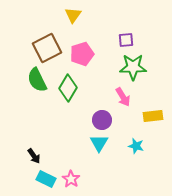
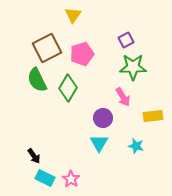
purple square: rotated 21 degrees counterclockwise
purple circle: moved 1 px right, 2 px up
cyan rectangle: moved 1 px left, 1 px up
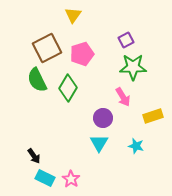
yellow rectangle: rotated 12 degrees counterclockwise
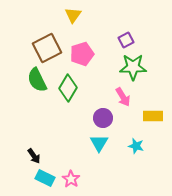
yellow rectangle: rotated 18 degrees clockwise
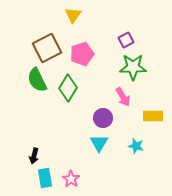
black arrow: rotated 49 degrees clockwise
cyan rectangle: rotated 54 degrees clockwise
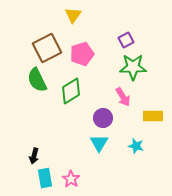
green diamond: moved 3 px right, 3 px down; rotated 28 degrees clockwise
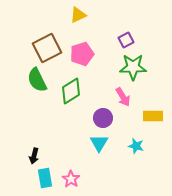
yellow triangle: moved 5 px right; rotated 30 degrees clockwise
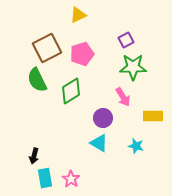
cyan triangle: rotated 30 degrees counterclockwise
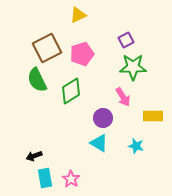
black arrow: rotated 56 degrees clockwise
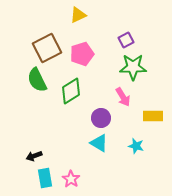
purple circle: moved 2 px left
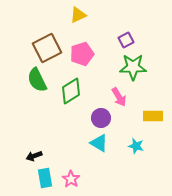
pink arrow: moved 4 px left
